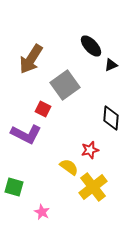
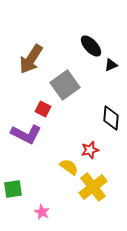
green square: moved 1 px left, 2 px down; rotated 24 degrees counterclockwise
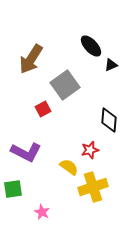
red square: rotated 35 degrees clockwise
black diamond: moved 2 px left, 2 px down
purple L-shape: moved 18 px down
yellow cross: rotated 20 degrees clockwise
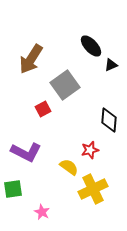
yellow cross: moved 2 px down; rotated 8 degrees counterclockwise
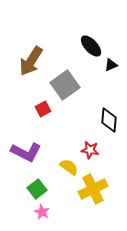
brown arrow: moved 2 px down
red star: rotated 24 degrees clockwise
green square: moved 24 px right; rotated 30 degrees counterclockwise
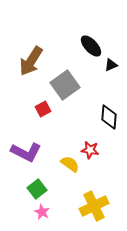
black diamond: moved 3 px up
yellow semicircle: moved 1 px right, 3 px up
yellow cross: moved 1 px right, 17 px down
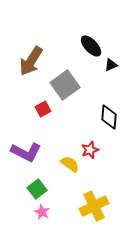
red star: rotated 30 degrees counterclockwise
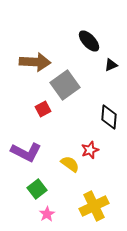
black ellipse: moved 2 px left, 5 px up
brown arrow: moved 4 px right, 1 px down; rotated 120 degrees counterclockwise
pink star: moved 5 px right, 2 px down; rotated 14 degrees clockwise
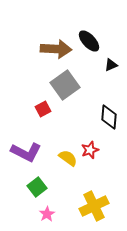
brown arrow: moved 21 px right, 13 px up
yellow semicircle: moved 2 px left, 6 px up
green square: moved 2 px up
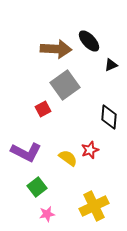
pink star: rotated 21 degrees clockwise
